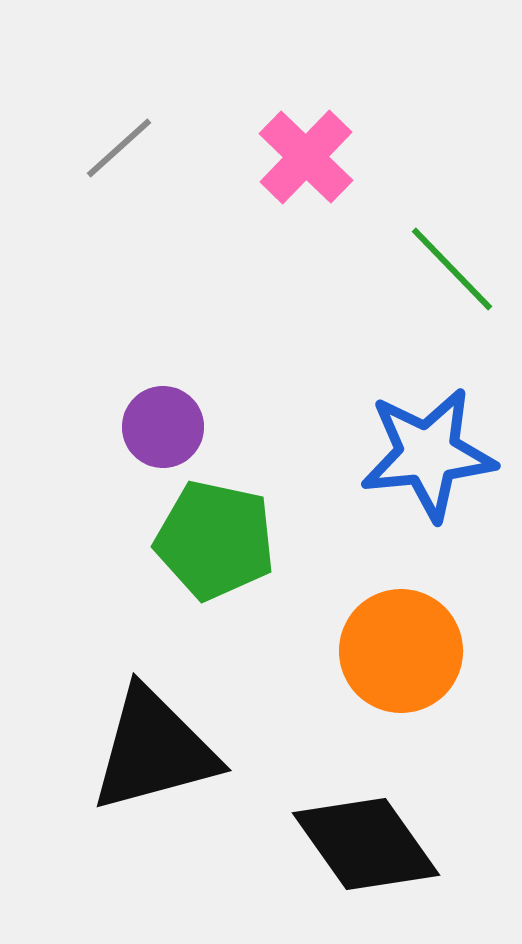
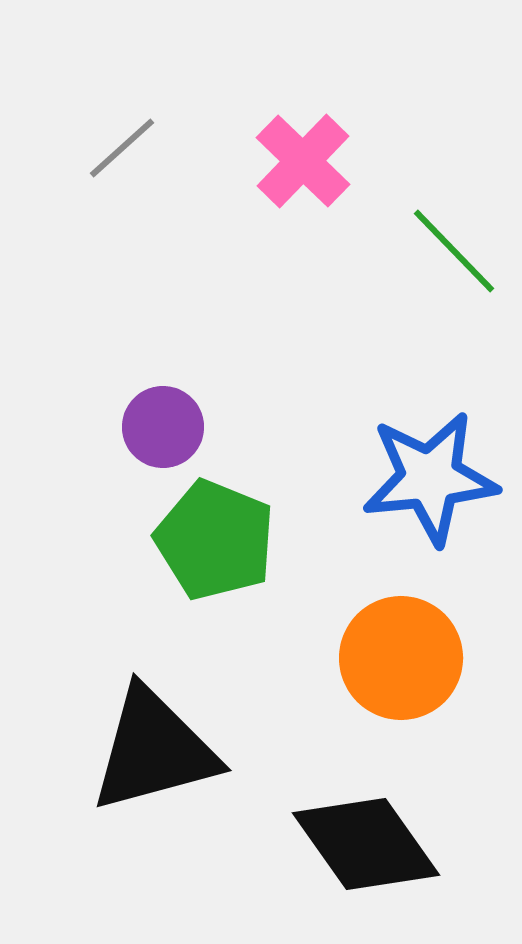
gray line: moved 3 px right
pink cross: moved 3 px left, 4 px down
green line: moved 2 px right, 18 px up
blue star: moved 2 px right, 24 px down
green pentagon: rotated 10 degrees clockwise
orange circle: moved 7 px down
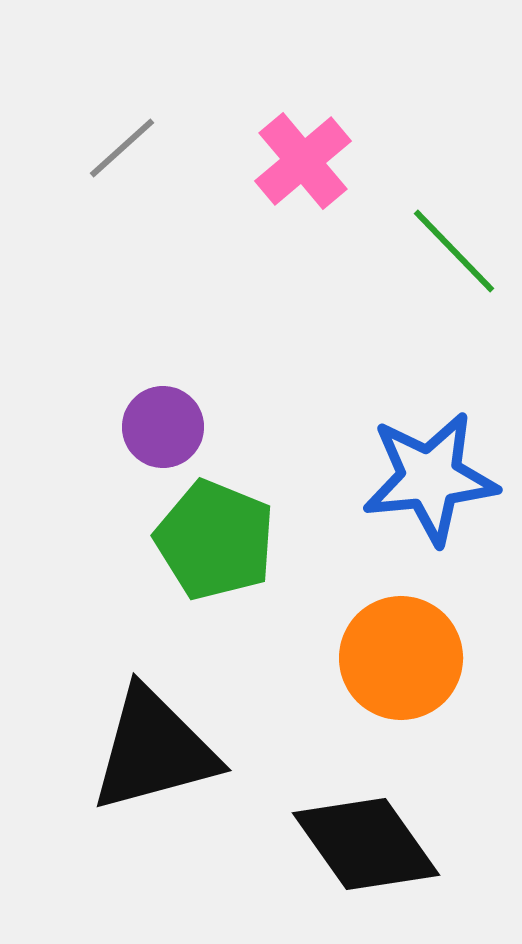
pink cross: rotated 6 degrees clockwise
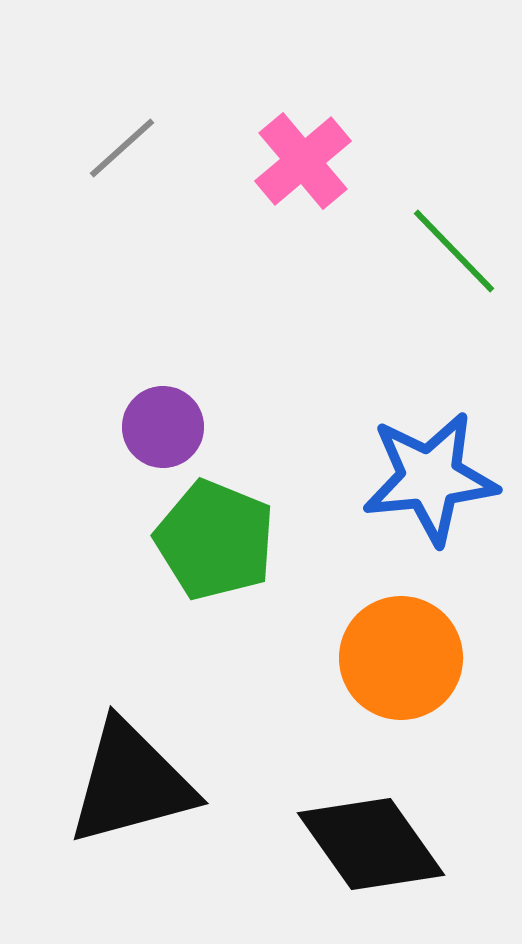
black triangle: moved 23 px left, 33 px down
black diamond: moved 5 px right
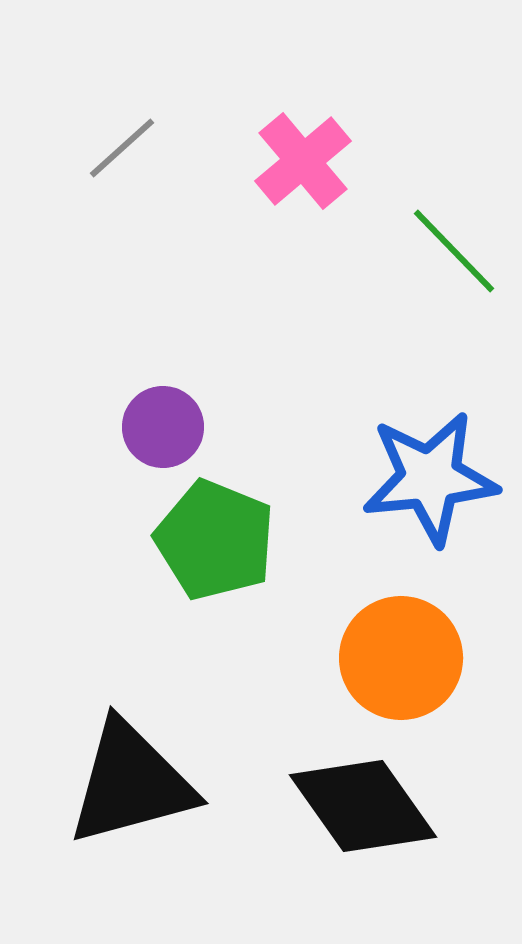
black diamond: moved 8 px left, 38 px up
